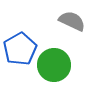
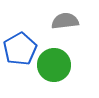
gray semicircle: moved 7 px left; rotated 32 degrees counterclockwise
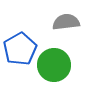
gray semicircle: moved 1 px right, 1 px down
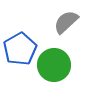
gray semicircle: rotated 36 degrees counterclockwise
